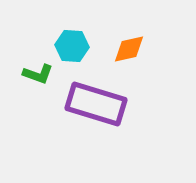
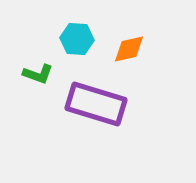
cyan hexagon: moved 5 px right, 7 px up
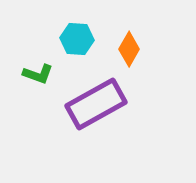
orange diamond: rotated 48 degrees counterclockwise
purple rectangle: rotated 46 degrees counterclockwise
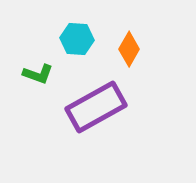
purple rectangle: moved 3 px down
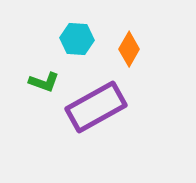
green L-shape: moved 6 px right, 8 px down
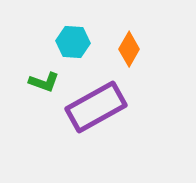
cyan hexagon: moved 4 px left, 3 px down
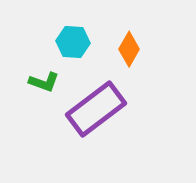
purple rectangle: moved 2 px down; rotated 8 degrees counterclockwise
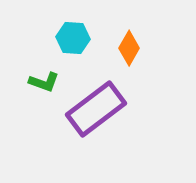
cyan hexagon: moved 4 px up
orange diamond: moved 1 px up
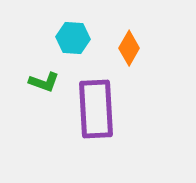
purple rectangle: rotated 56 degrees counterclockwise
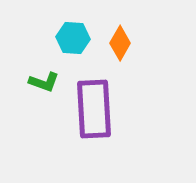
orange diamond: moved 9 px left, 5 px up
purple rectangle: moved 2 px left
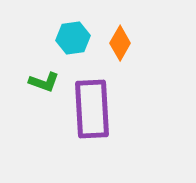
cyan hexagon: rotated 12 degrees counterclockwise
purple rectangle: moved 2 px left
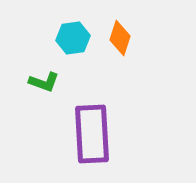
orange diamond: moved 5 px up; rotated 12 degrees counterclockwise
purple rectangle: moved 25 px down
